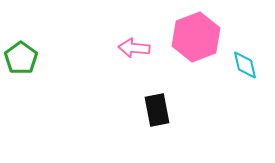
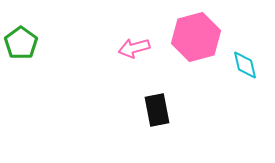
pink hexagon: rotated 6 degrees clockwise
pink arrow: rotated 20 degrees counterclockwise
green pentagon: moved 15 px up
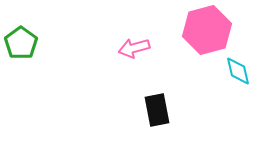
pink hexagon: moved 11 px right, 7 px up
cyan diamond: moved 7 px left, 6 px down
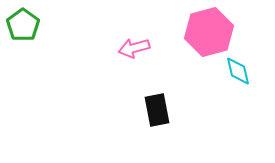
pink hexagon: moved 2 px right, 2 px down
green pentagon: moved 2 px right, 18 px up
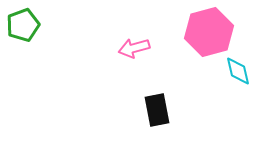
green pentagon: rotated 16 degrees clockwise
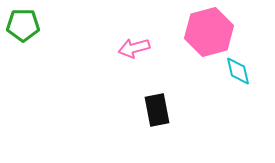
green pentagon: rotated 20 degrees clockwise
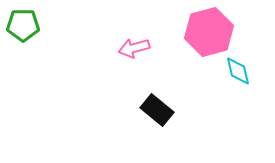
black rectangle: rotated 40 degrees counterclockwise
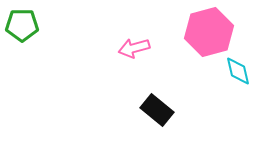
green pentagon: moved 1 px left
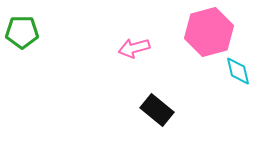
green pentagon: moved 7 px down
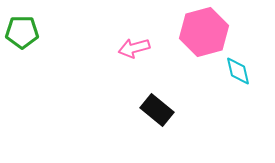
pink hexagon: moved 5 px left
